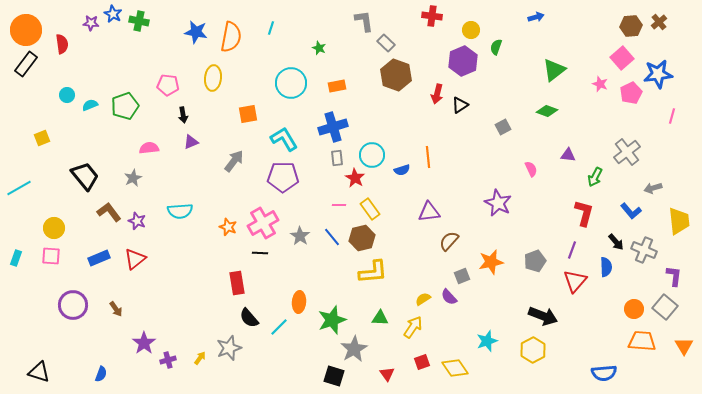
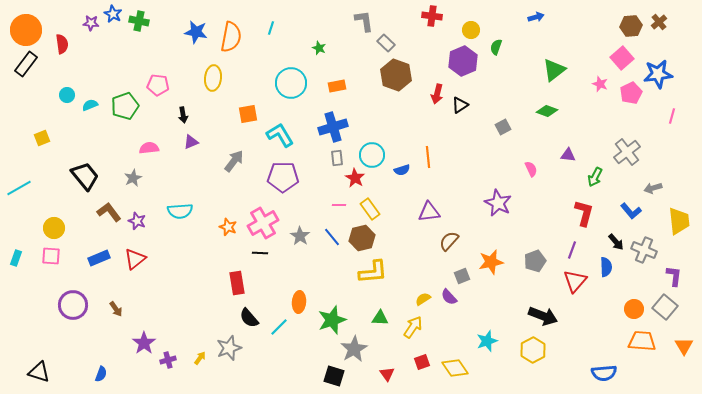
pink pentagon at (168, 85): moved 10 px left
cyan L-shape at (284, 139): moved 4 px left, 4 px up
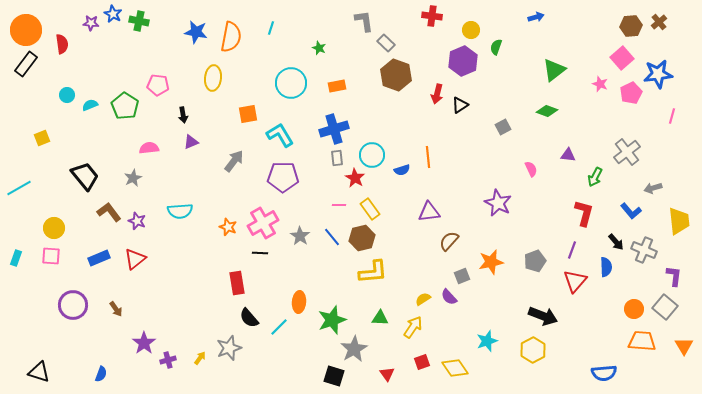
green pentagon at (125, 106): rotated 20 degrees counterclockwise
blue cross at (333, 127): moved 1 px right, 2 px down
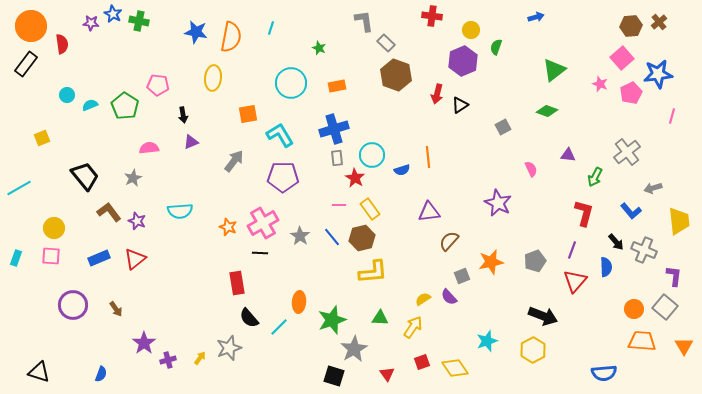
orange circle at (26, 30): moved 5 px right, 4 px up
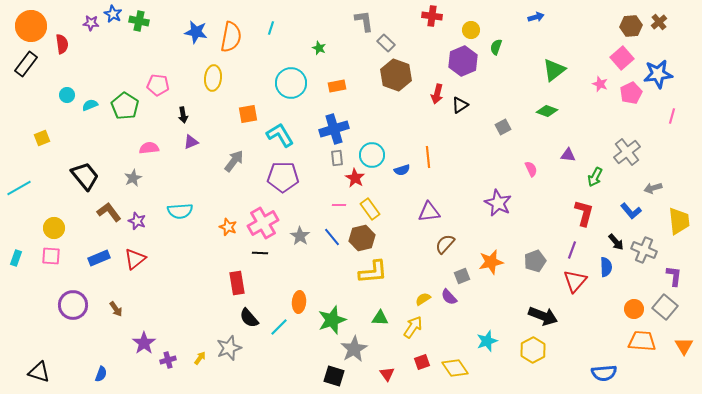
brown semicircle at (449, 241): moved 4 px left, 3 px down
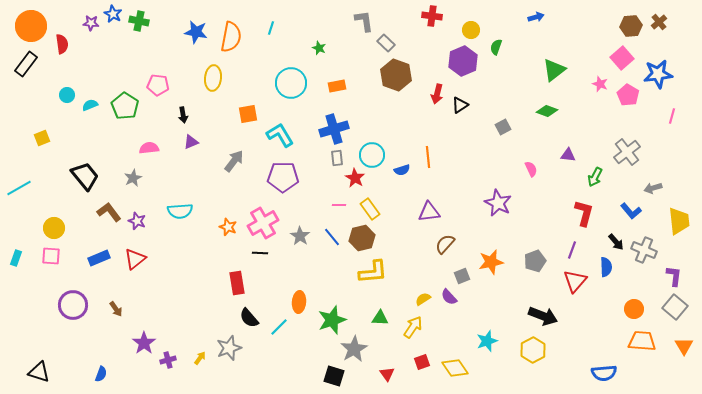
pink pentagon at (631, 93): moved 3 px left, 2 px down; rotated 15 degrees counterclockwise
gray square at (665, 307): moved 10 px right
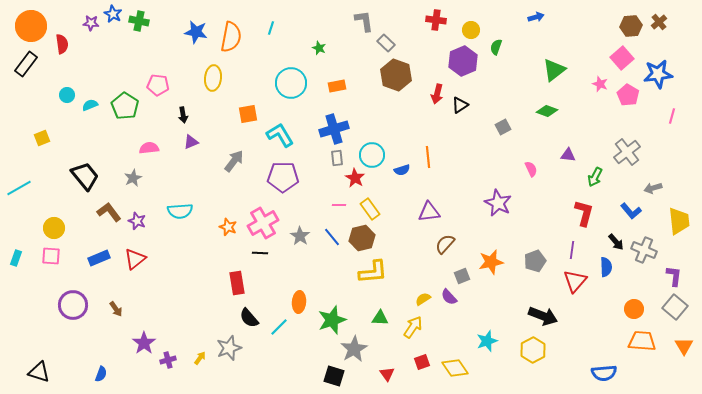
red cross at (432, 16): moved 4 px right, 4 px down
purple line at (572, 250): rotated 12 degrees counterclockwise
